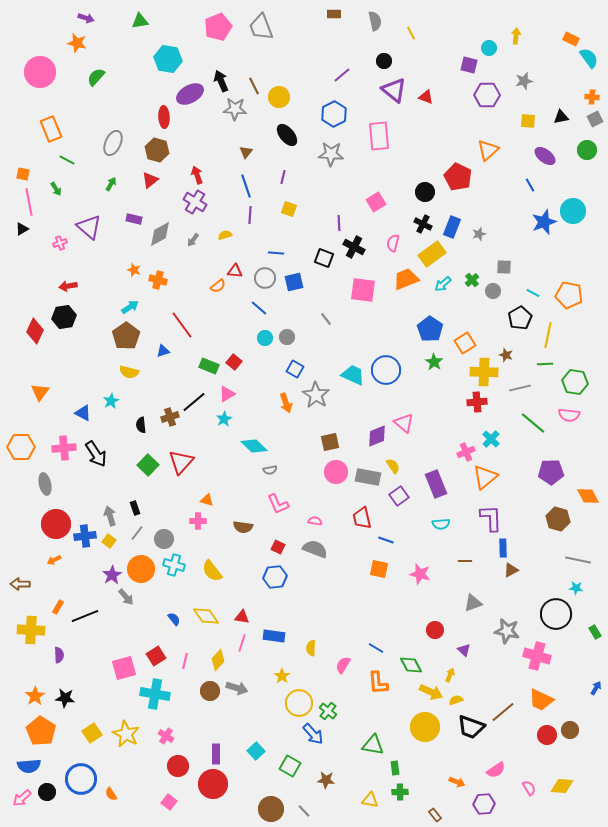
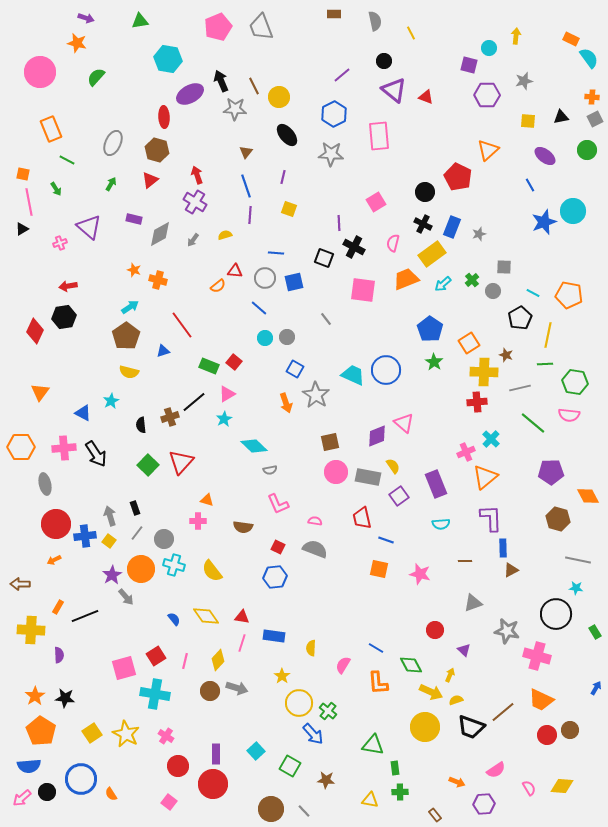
orange square at (465, 343): moved 4 px right
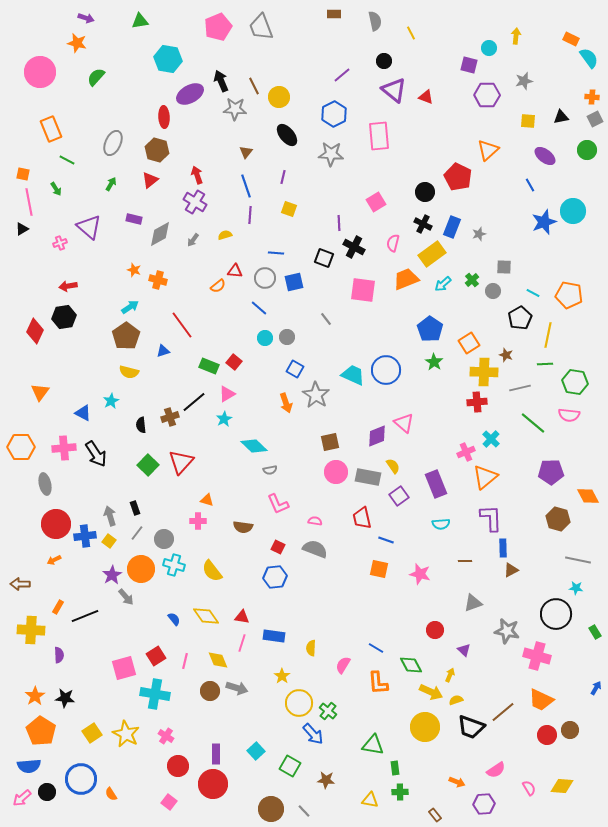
yellow diamond at (218, 660): rotated 65 degrees counterclockwise
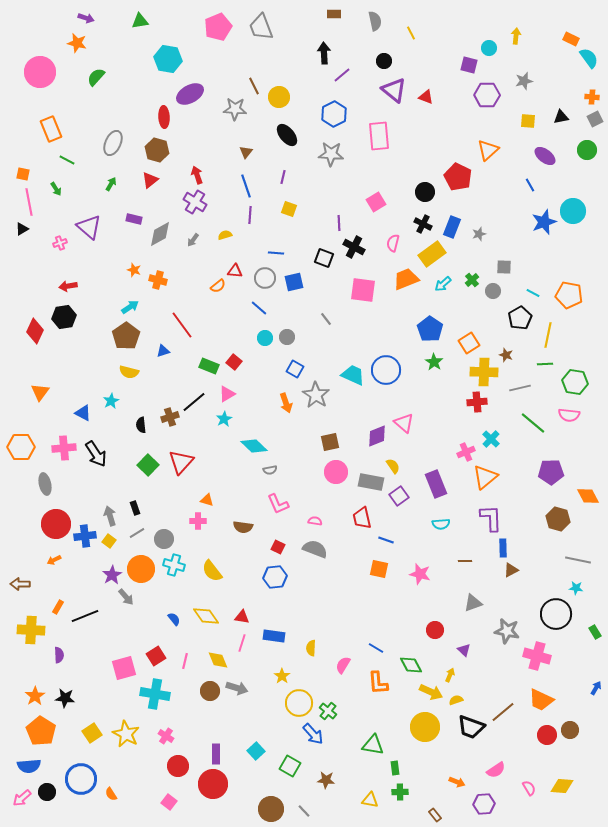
black arrow at (221, 81): moved 103 px right, 28 px up; rotated 20 degrees clockwise
gray rectangle at (368, 477): moved 3 px right, 5 px down
gray line at (137, 533): rotated 21 degrees clockwise
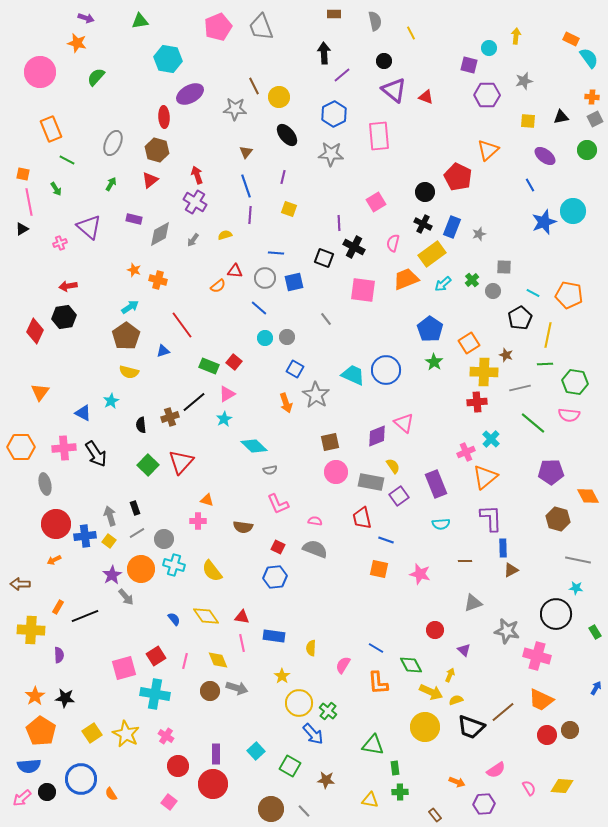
pink line at (242, 643): rotated 30 degrees counterclockwise
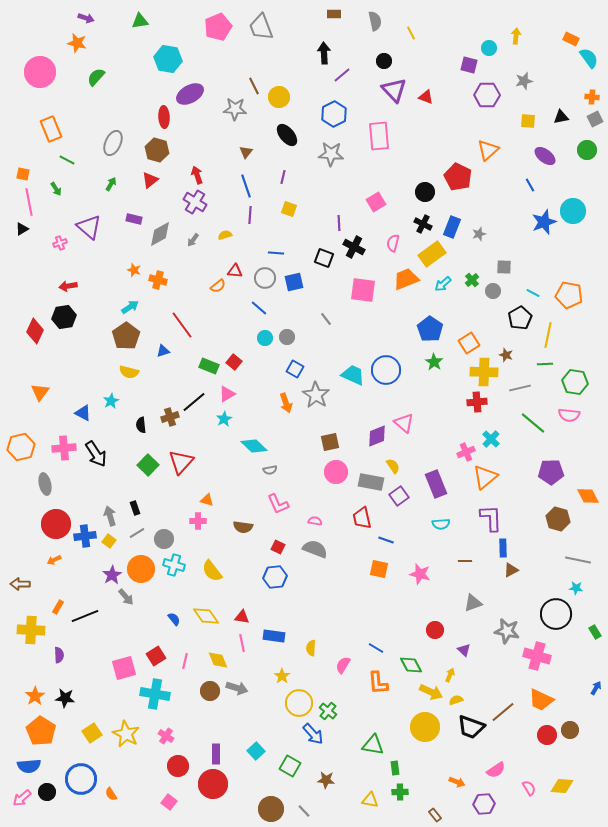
purple triangle at (394, 90): rotated 8 degrees clockwise
orange hexagon at (21, 447): rotated 12 degrees counterclockwise
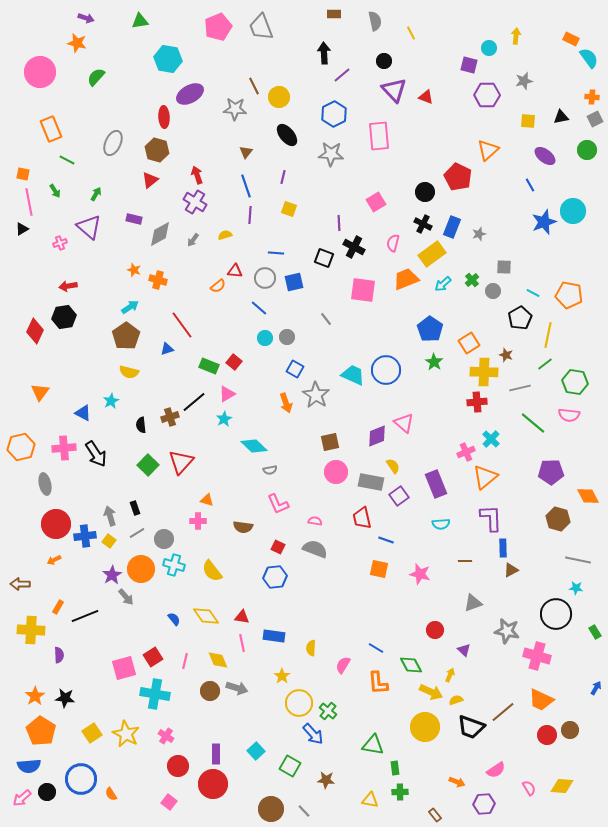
green arrow at (111, 184): moved 15 px left, 10 px down
green arrow at (56, 189): moved 1 px left, 2 px down
blue triangle at (163, 351): moved 4 px right, 2 px up
green line at (545, 364): rotated 35 degrees counterclockwise
red square at (156, 656): moved 3 px left, 1 px down
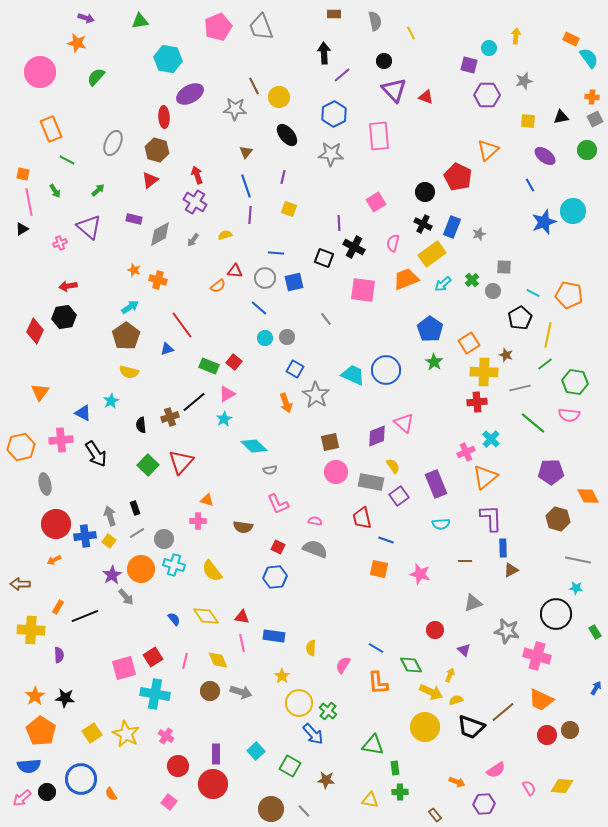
green arrow at (96, 194): moved 2 px right, 4 px up; rotated 16 degrees clockwise
pink cross at (64, 448): moved 3 px left, 8 px up
gray arrow at (237, 688): moved 4 px right, 4 px down
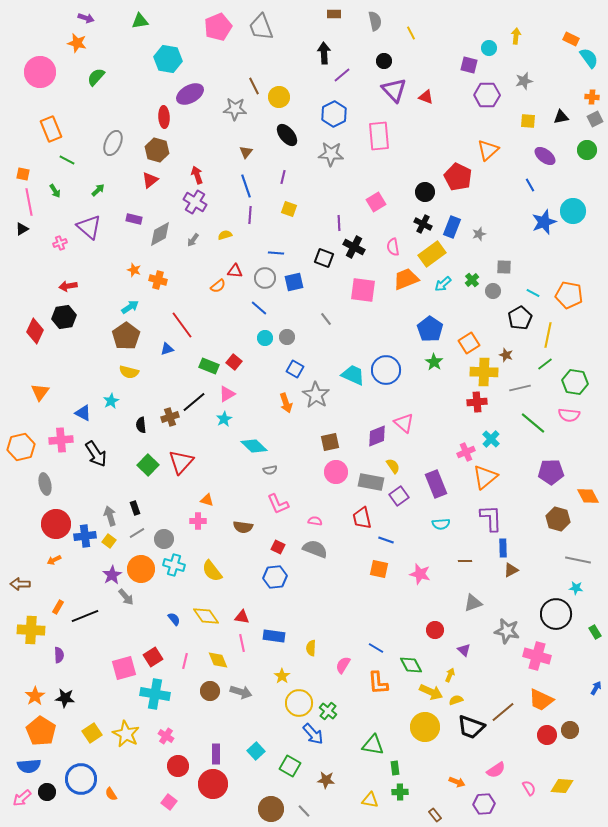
pink semicircle at (393, 243): moved 4 px down; rotated 24 degrees counterclockwise
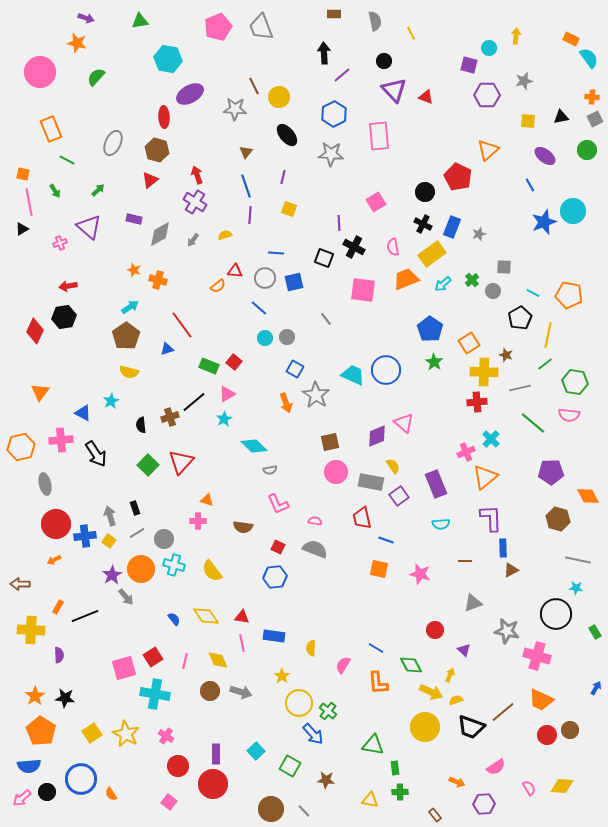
pink semicircle at (496, 770): moved 3 px up
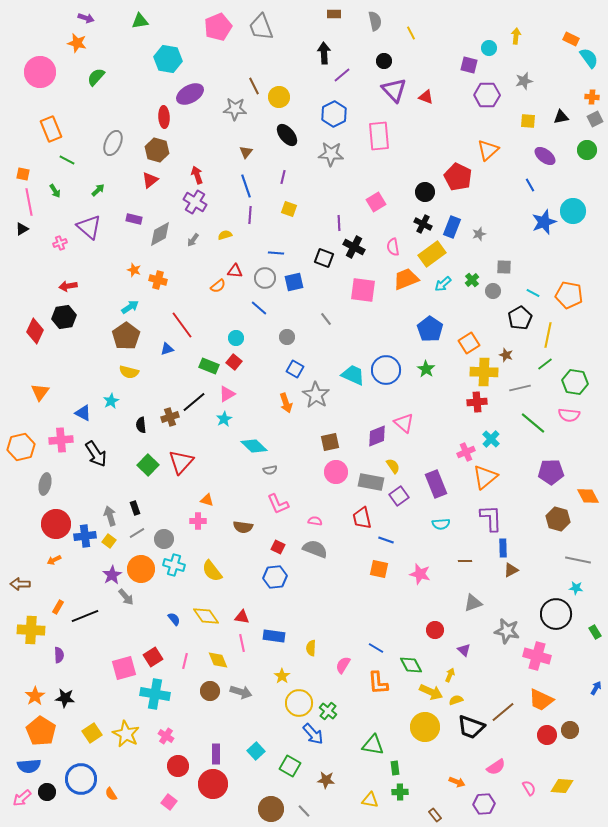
cyan circle at (265, 338): moved 29 px left
green star at (434, 362): moved 8 px left, 7 px down
gray ellipse at (45, 484): rotated 25 degrees clockwise
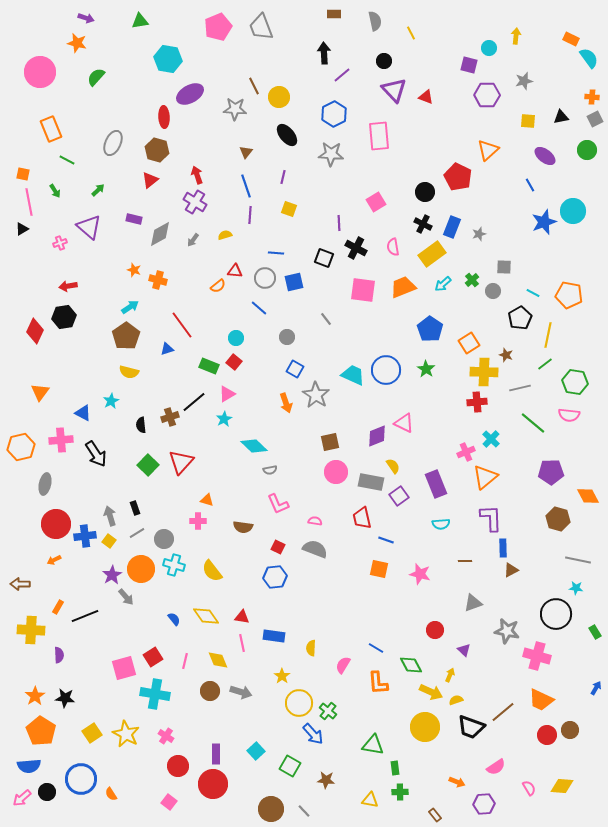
black cross at (354, 247): moved 2 px right, 1 px down
orange trapezoid at (406, 279): moved 3 px left, 8 px down
pink triangle at (404, 423): rotated 15 degrees counterclockwise
